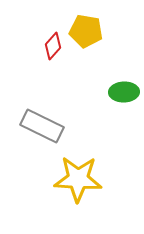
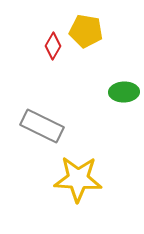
red diamond: rotated 12 degrees counterclockwise
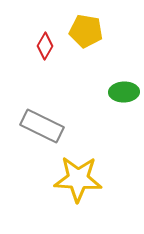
red diamond: moved 8 px left
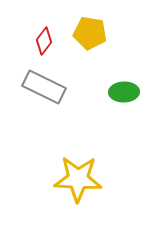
yellow pentagon: moved 4 px right, 2 px down
red diamond: moved 1 px left, 5 px up; rotated 8 degrees clockwise
gray rectangle: moved 2 px right, 39 px up
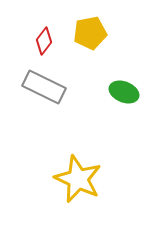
yellow pentagon: rotated 20 degrees counterclockwise
green ellipse: rotated 24 degrees clockwise
yellow star: rotated 21 degrees clockwise
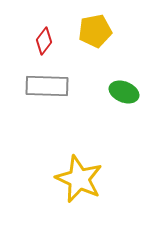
yellow pentagon: moved 5 px right, 2 px up
gray rectangle: moved 3 px right, 1 px up; rotated 24 degrees counterclockwise
yellow star: moved 1 px right
